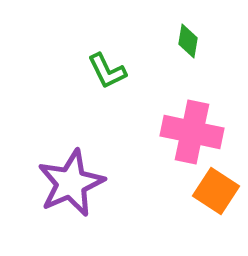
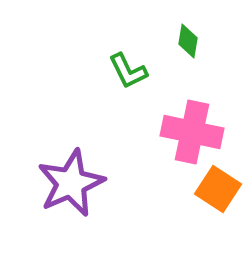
green L-shape: moved 21 px right
orange square: moved 2 px right, 2 px up
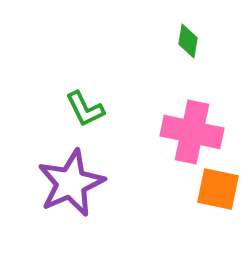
green L-shape: moved 43 px left, 38 px down
orange square: rotated 21 degrees counterclockwise
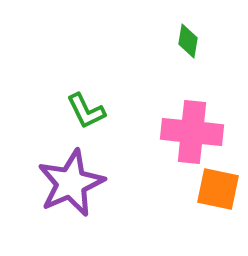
green L-shape: moved 1 px right, 2 px down
pink cross: rotated 6 degrees counterclockwise
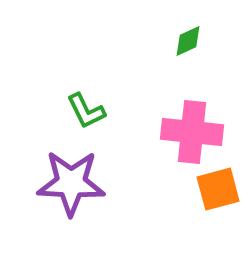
green diamond: rotated 56 degrees clockwise
purple star: rotated 26 degrees clockwise
orange square: rotated 27 degrees counterclockwise
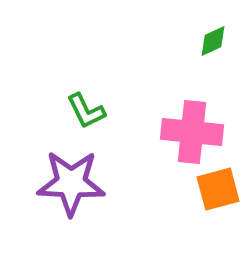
green diamond: moved 25 px right
